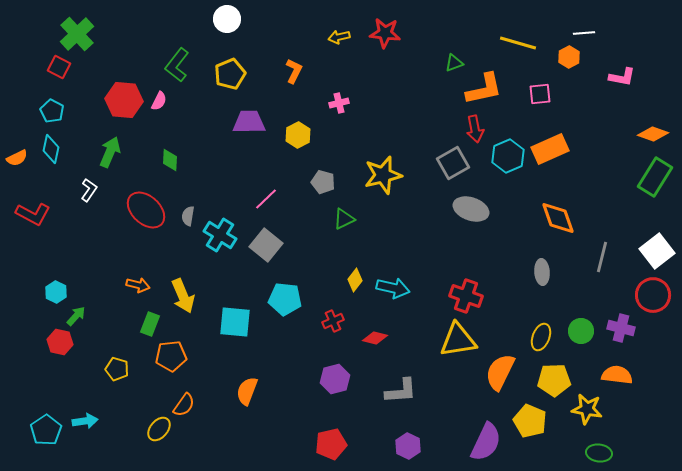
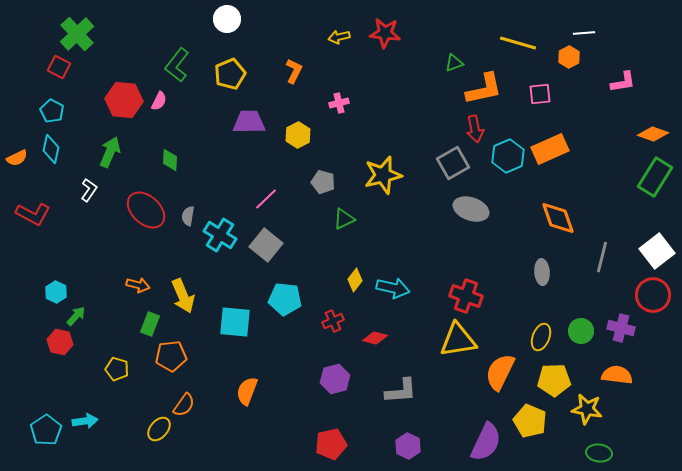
pink L-shape at (622, 77): moved 1 px right, 5 px down; rotated 20 degrees counterclockwise
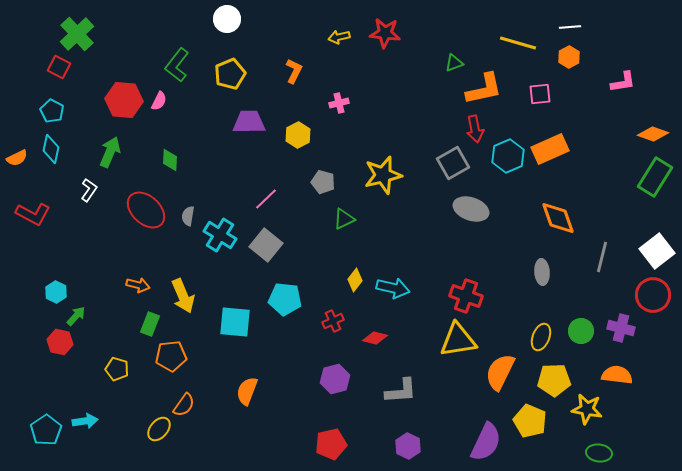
white line at (584, 33): moved 14 px left, 6 px up
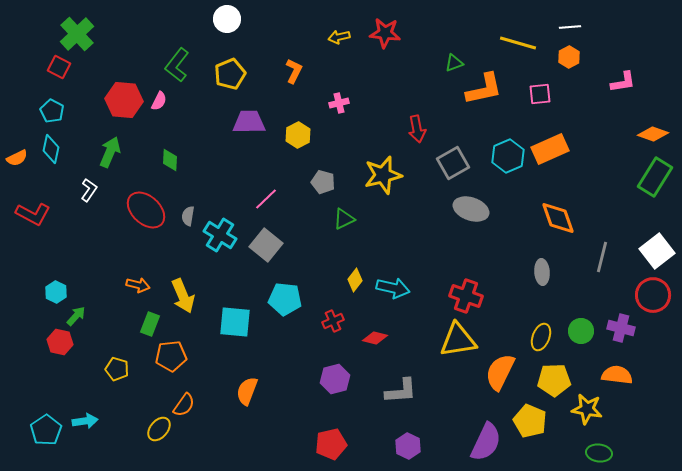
red arrow at (475, 129): moved 58 px left
